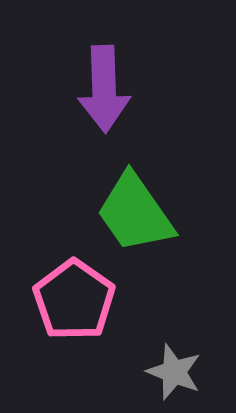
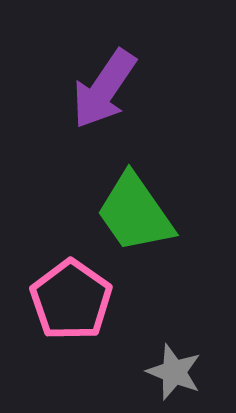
purple arrow: rotated 36 degrees clockwise
pink pentagon: moved 3 px left
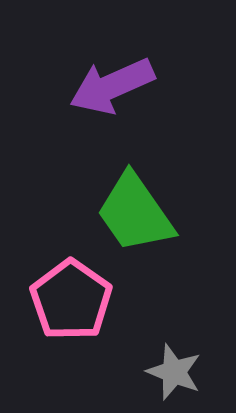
purple arrow: moved 8 px right, 3 px up; rotated 32 degrees clockwise
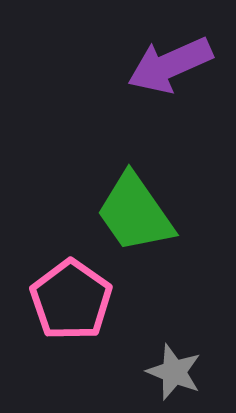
purple arrow: moved 58 px right, 21 px up
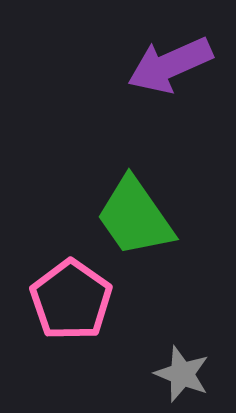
green trapezoid: moved 4 px down
gray star: moved 8 px right, 2 px down
